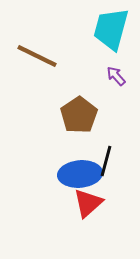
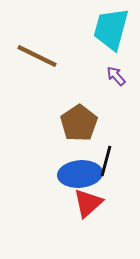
brown pentagon: moved 8 px down
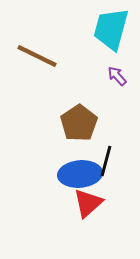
purple arrow: moved 1 px right
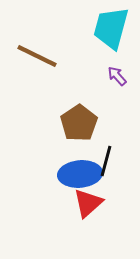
cyan trapezoid: moved 1 px up
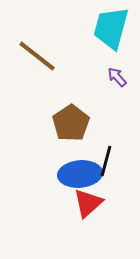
brown line: rotated 12 degrees clockwise
purple arrow: moved 1 px down
brown pentagon: moved 8 px left
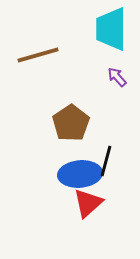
cyan trapezoid: moved 1 px down; rotated 15 degrees counterclockwise
brown line: moved 1 px right, 1 px up; rotated 54 degrees counterclockwise
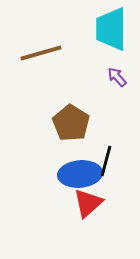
brown line: moved 3 px right, 2 px up
brown pentagon: rotated 6 degrees counterclockwise
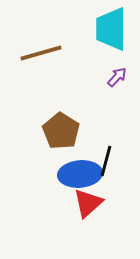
purple arrow: rotated 85 degrees clockwise
brown pentagon: moved 10 px left, 8 px down
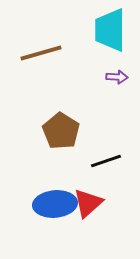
cyan trapezoid: moved 1 px left, 1 px down
purple arrow: rotated 50 degrees clockwise
black line: rotated 56 degrees clockwise
blue ellipse: moved 25 px left, 30 px down
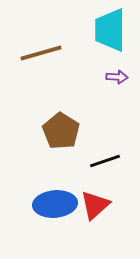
black line: moved 1 px left
red triangle: moved 7 px right, 2 px down
